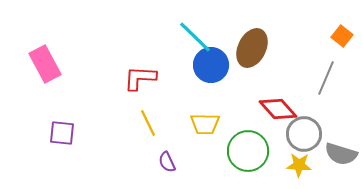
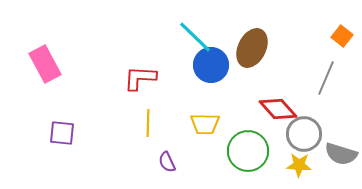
yellow line: rotated 28 degrees clockwise
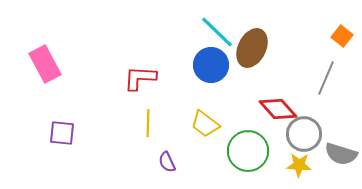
cyan line: moved 22 px right, 5 px up
yellow trapezoid: rotated 36 degrees clockwise
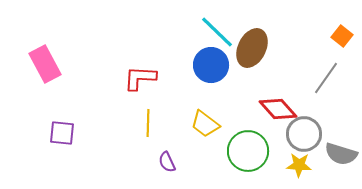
gray line: rotated 12 degrees clockwise
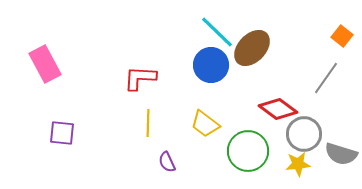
brown ellipse: rotated 18 degrees clockwise
red diamond: rotated 12 degrees counterclockwise
yellow star: moved 1 px left, 1 px up; rotated 10 degrees counterclockwise
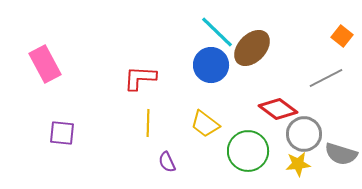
gray line: rotated 28 degrees clockwise
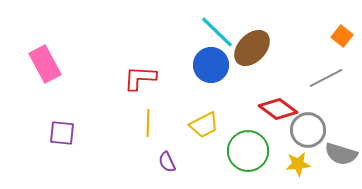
yellow trapezoid: moved 1 px left, 1 px down; rotated 64 degrees counterclockwise
gray circle: moved 4 px right, 4 px up
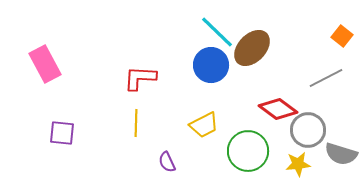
yellow line: moved 12 px left
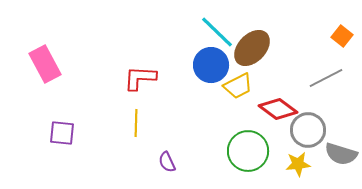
yellow trapezoid: moved 34 px right, 39 px up
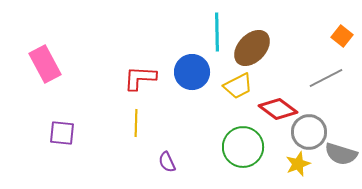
cyan line: rotated 45 degrees clockwise
blue circle: moved 19 px left, 7 px down
gray circle: moved 1 px right, 2 px down
green circle: moved 5 px left, 4 px up
yellow star: rotated 15 degrees counterclockwise
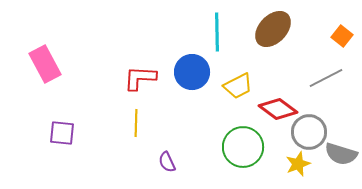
brown ellipse: moved 21 px right, 19 px up
